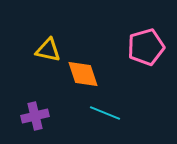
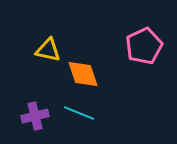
pink pentagon: moved 2 px left, 1 px up; rotated 9 degrees counterclockwise
cyan line: moved 26 px left
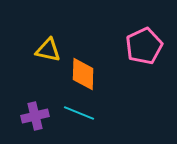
orange diamond: rotated 20 degrees clockwise
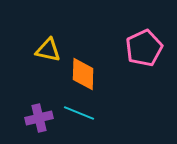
pink pentagon: moved 2 px down
purple cross: moved 4 px right, 2 px down
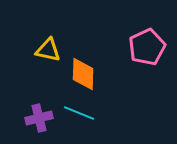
pink pentagon: moved 3 px right, 1 px up
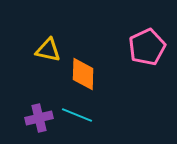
cyan line: moved 2 px left, 2 px down
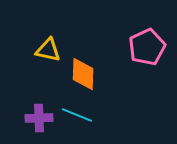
purple cross: rotated 12 degrees clockwise
